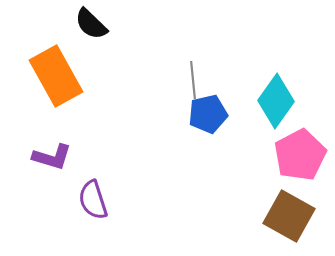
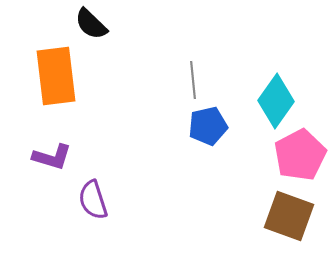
orange rectangle: rotated 22 degrees clockwise
blue pentagon: moved 12 px down
brown square: rotated 9 degrees counterclockwise
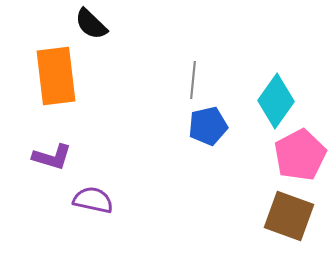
gray line: rotated 12 degrees clockwise
purple semicircle: rotated 120 degrees clockwise
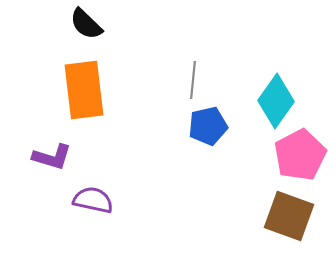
black semicircle: moved 5 px left
orange rectangle: moved 28 px right, 14 px down
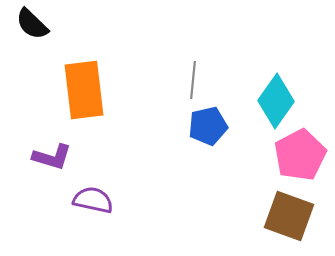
black semicircle: moved 54 px left
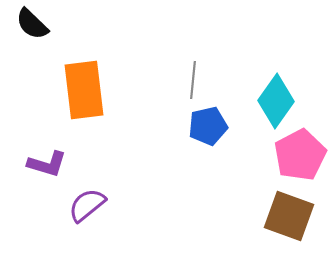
purple L-shape: moved 5 px left, 7 px down
purple semicircle: moved 6 px left, 5 px down; rotated 51 degrees counterclockwise
